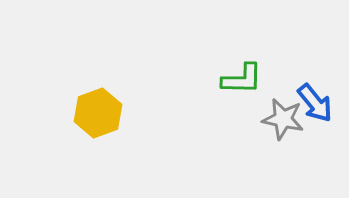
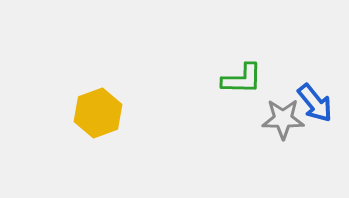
gray star: rotated 12 degrees counterclockwise
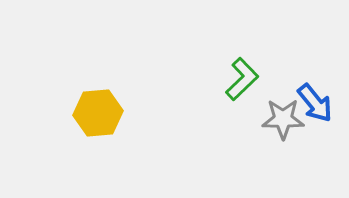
green L-shape: rotated 45 degrees counterclockwise
yellow hexagon: rotated 15 degrees clockwise
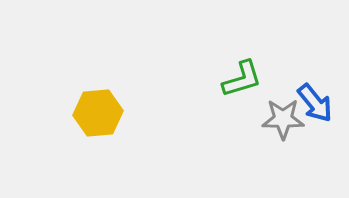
green L-shape: rotated 27 degrees clockwise
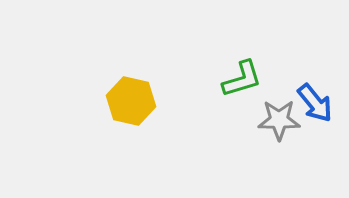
yellow hexagon: moved 33 px right, 12 px up; rotated 18 degrees clockwise
gray star: moved 4 px left, 1 px down
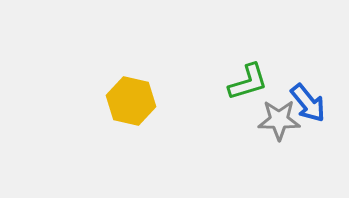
green L-shape: moved 6 px right, 3 px down
blue arrow: moved 7 px left
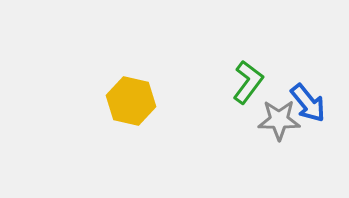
green L-shape: rotated 36 degrees counterclockwise
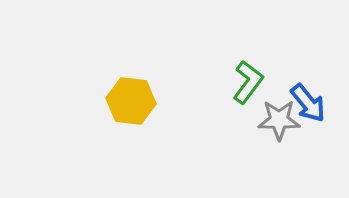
yellow hexagon: rotated 6 degrees counterclockwise
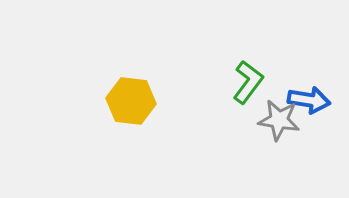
blue arrow: moved 1 px right, 3 px up; rotated 42 degrees counterclockwise
gray star: rotated 9 degrees clockwise
